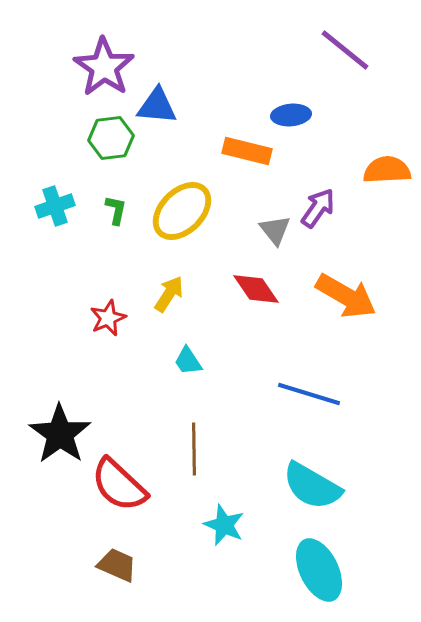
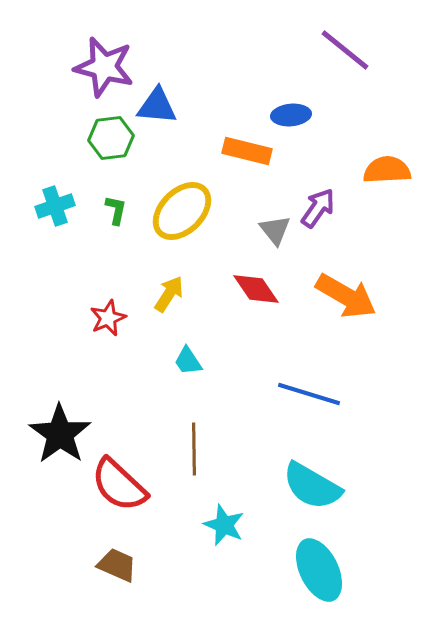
purple star: rotated 20 degrees counterclockwise
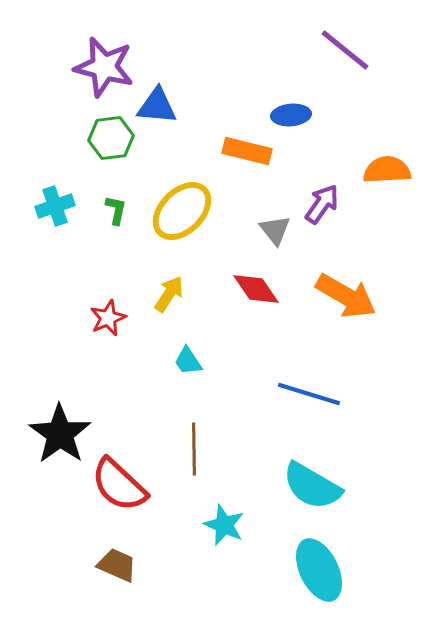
purple arrow: moved 4 px right, 4 px up
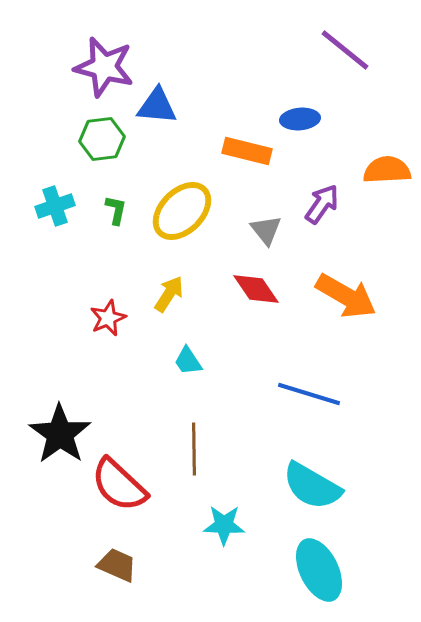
blue ellipse: moved 9 px right, 4 px down
green hexagon: moved 9 px left, 1 px down
gray triangle: moved 9 px left
cyan star: rotated 21 degrees counterclockwise
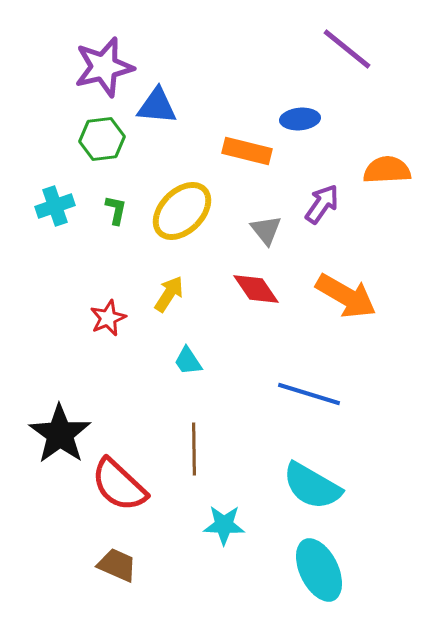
purple line: moved 2 px right, 1 px up
purple star: rotated 28 degrees counterclockwise
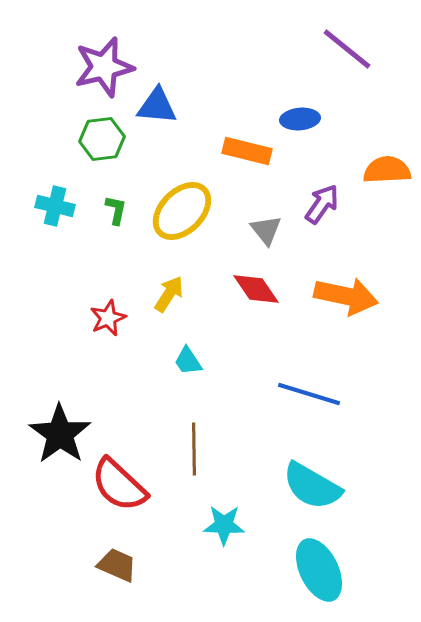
cyan cross: rotated 33 degrees clockwise
orange arrow: rotated 18 degrees counterclockwise
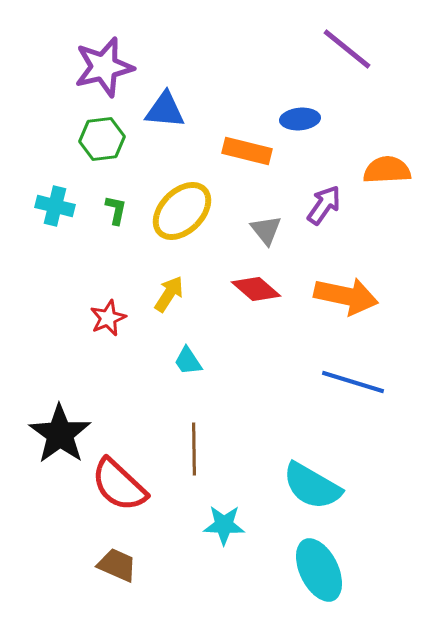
blue triangle: moved 8 px right, 4 px down
purple arrow: moved 2 px right, 1 px down
red diamond: rotated 15 degrees counterclockwise
blue line: moved 44 px right, 12 px up
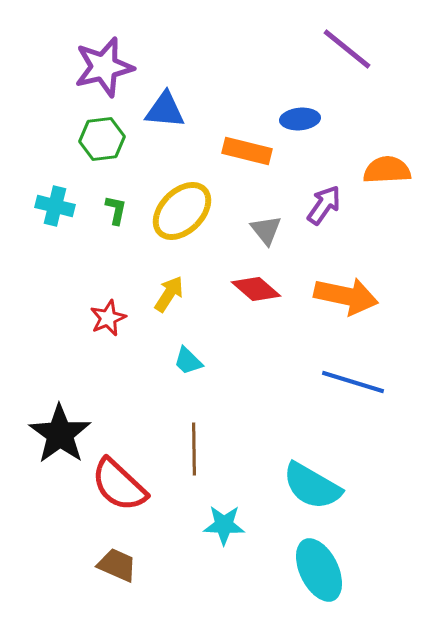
cyan trapezoid: rotated 12 degrees counterclockwise
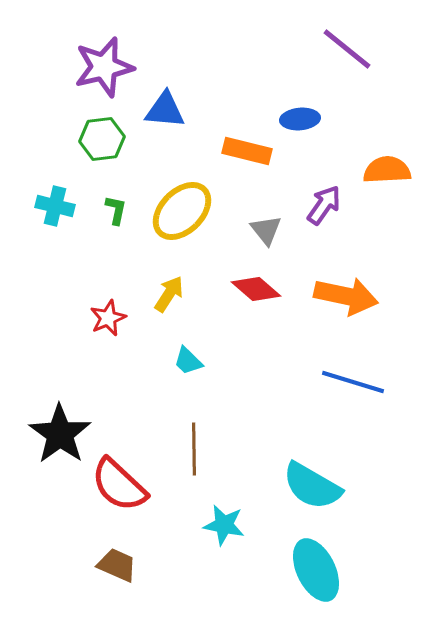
cyan star: rotated 9 degrees clockwise
cyan ellipse: moved 3 px left
